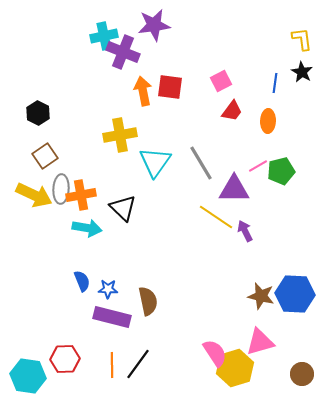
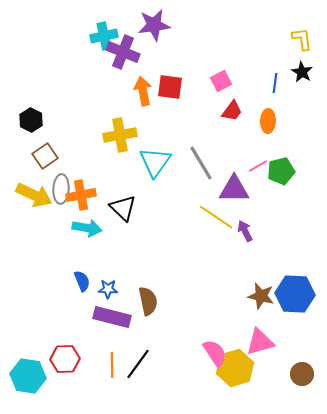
black hexagon: moved 7 px left, 7 px down
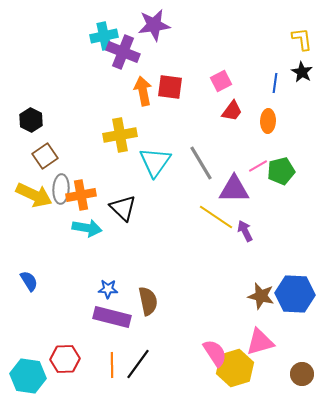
blue semicircle: moved 53 px left; rotated 10 degrees counterclockwise
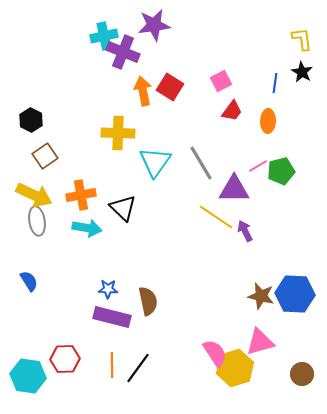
red square: rotated 24 degrees clockwise
yellow cross: moved 2 px left, 2 px up; rotated 12 degrees clockwise
gray ellipse: moved 24 px left, 32 px down; rotated 12 degrees counterclockwise
black line: moved 4 px down
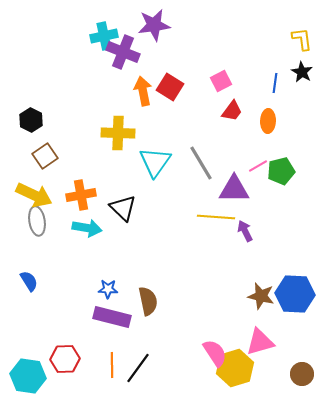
yellow line: rotated 30 degrees counterclockwise
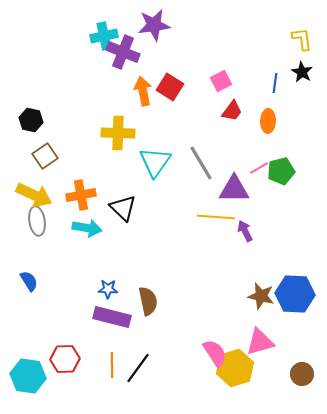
black hexagon: rotated 15 degrees counterclockwise
pink line: moved 1 px right, 2 px down
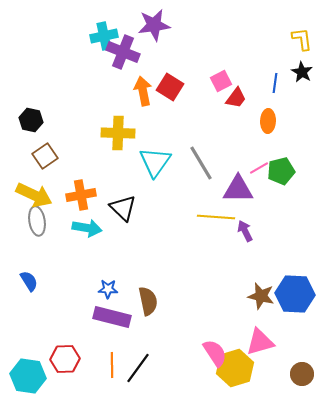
red trapezoid: moved 4 px right, 13 px up
purple triangle: moved 4 px right
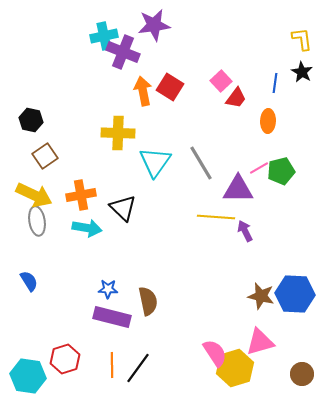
pink square: rotated 15 degrees counterclockwise
red hexagon: rotated 16 degrees counterclockwise
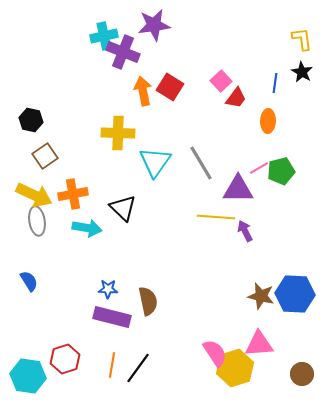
orange cross: moved 8 px left, 1 px up
pink triangle: moved 1 px left, 2 px down; rotated 12 degrees clockwise
orange line: rotated 10 degrees clockwise
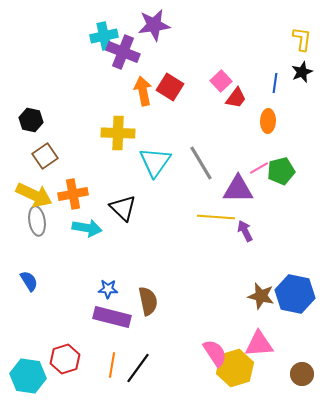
yellow L-shape: rotated 15 degrees clockwise
black star: rotated 20 degrees clockwise
blue hexagon: rotated 9 degrees clockwise
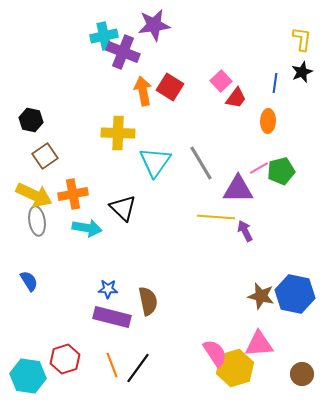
orange line: rotated 30 degrees counterclockwise
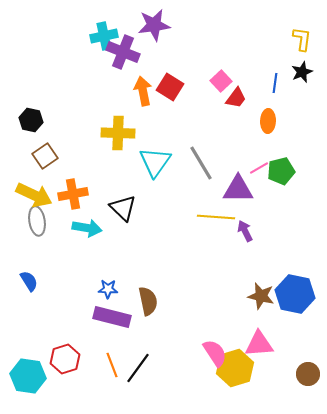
brown circle: moved 6 px right
